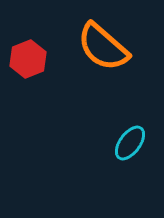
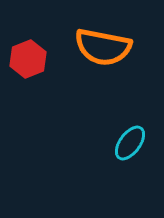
orange semicircle: rotated 30 degrees counterclockwise
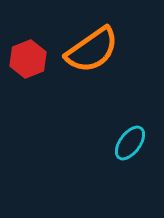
orange semicircle: moved 11 px left, 3 px down; rotated 46 degrees counterclockwise
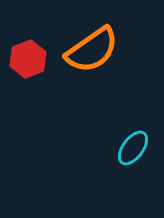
cyan ellipse: moved 3 px right, 5 px down
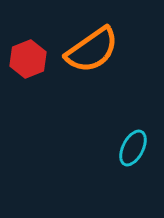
cyan ellipse: rotated 9 degrees counterclockwise
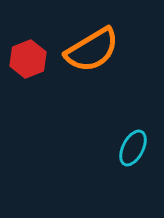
orange semicircle: rotated 4 degrees clockwise
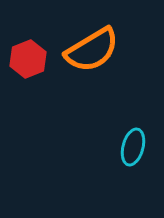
cyan ellipse: moved 1 px up; rotated 12 degrees counterclockwise
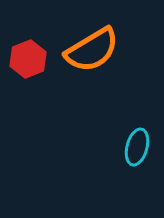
cyan ellipse: moved 4 px right
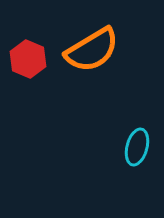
red hexagon: rotated 15 degrees counterclockwise
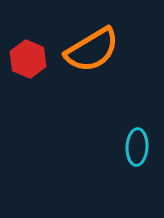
cyan ellipse: rotated 12 degrees counterclockwise
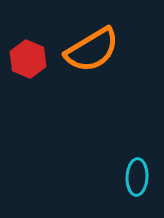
cyan ellipse: moved 30 px down
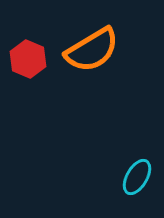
cyan ellipse: rotated 27 degrees clockwise
